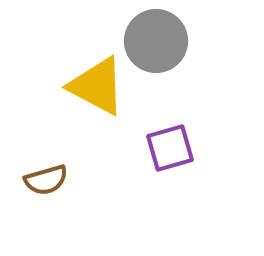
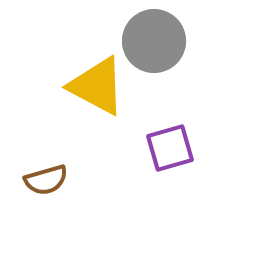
gray circle: moved 2 px left
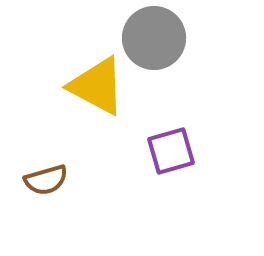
gray circle: moved 3 px up
purple square: moved 1 px right, 3 px down
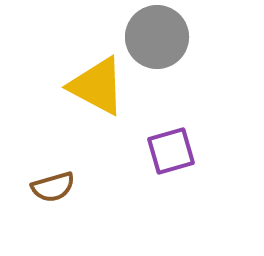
gray circle: moved 3 px right, 1 px up
brown semicircle: moved 7 px right, 7 px down
